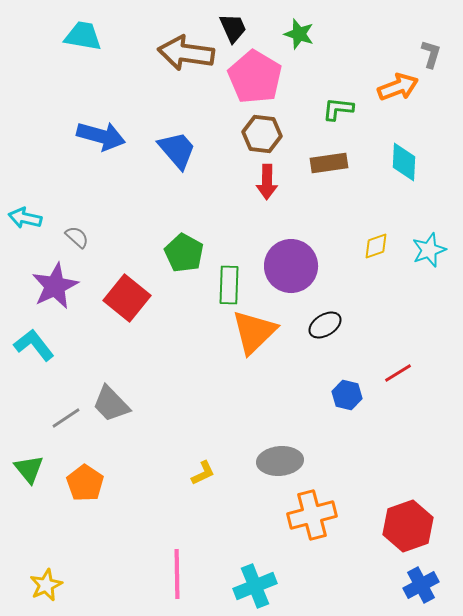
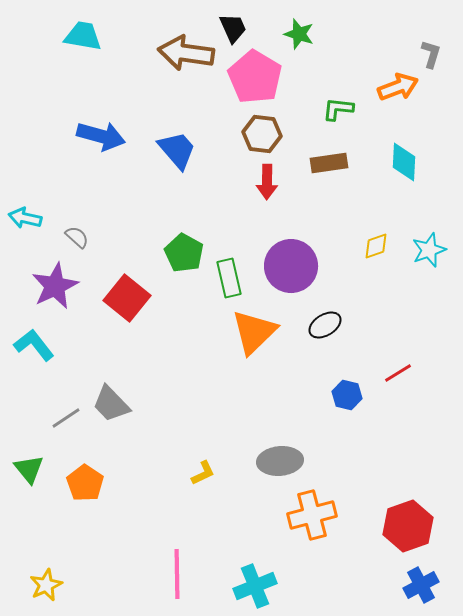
green rectangle: moved 7 px up; rotated 15 degrees counterclockwise
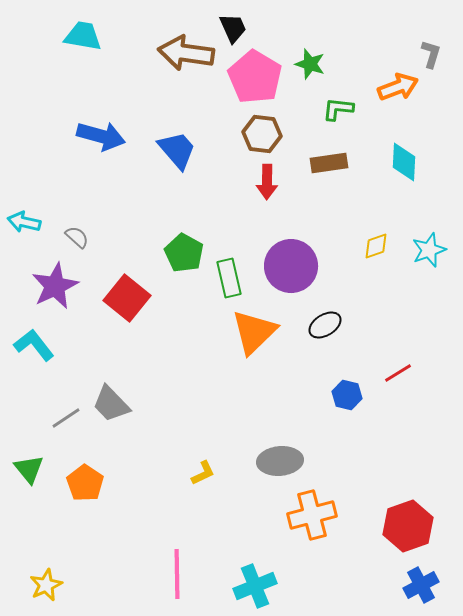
green star: moved 11 px right, 30 px down
cyan arrow: moved 1 px left, 4 px down
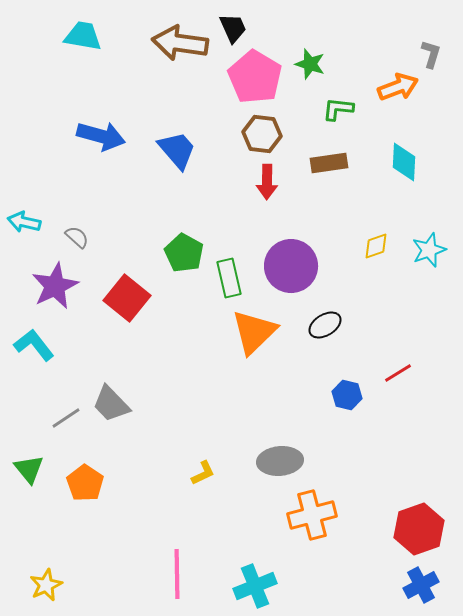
brown arrow: moved 6 px left, 10 px up
red hexagon: moved 11 px right, 3 px down
